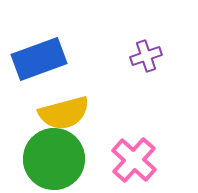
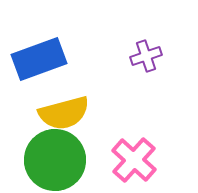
green circle: moved 1 px right, 1 px down
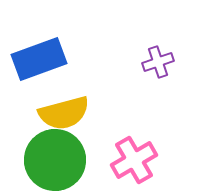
purple cross: moved 12 px right, 6 px down
pink cross: rotated 18 degrees clockwise
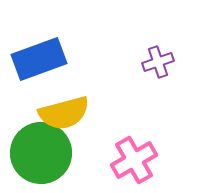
green circle: moved 14 px left, 7 px up
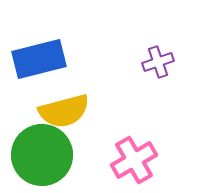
blue rectangle: rotated 6 degrees clockwise
yellow semicircle: moved 2 px up
green circle: moved 1 px right, 2 px down
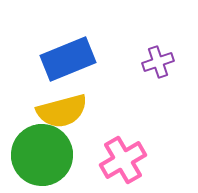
blue rectangle: moved 29 px right; rotated 8 degrees counterclockwise
yellow semicircle: moved 2 px left
pink cross: moved 11 px left
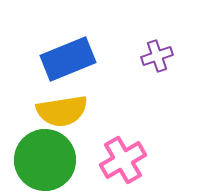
purple cross: moved 1 px left, 6 px up
yellow semicircle: rotated 6 degrees clockwise
green circle: moved 3 px right, 5 px down
